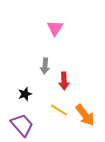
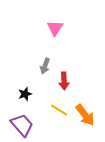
gray arrow: rotated 14 degrees clockwise
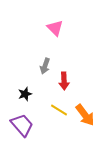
pink triangle: rotated 18 degrees counterclockwise
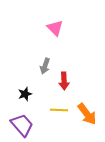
yellow line: rotated 30 degrees counterclockwise
orange arrow: moved 2 px right, 1 px up
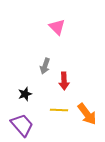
pink triangle: moved 2 px right, 1 px up
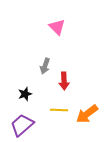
orange arrow: rotated 90 degrees clockwise
purple trapezoid: rotated 90 degrees counterclockwise
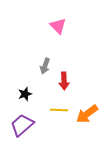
pink triangle: moved 1 px right, 1 px up
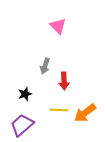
orange arrow: moved 2 px left, 1 px up
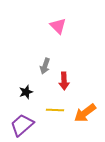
black star: moved 1 px right, 2 px up
yellow line: moved 4 px left
